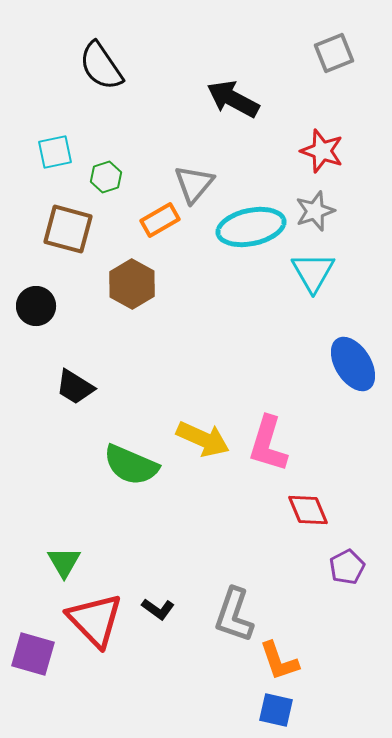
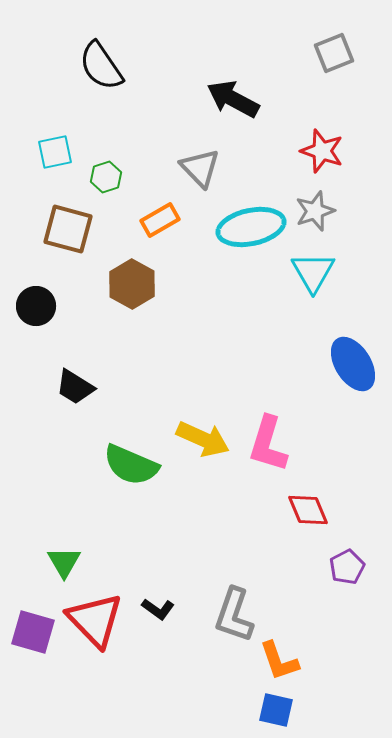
gray triangle: moved 6 px right, 16 px up; rotated 24 degrees counterclockwise
purple square: moved 22 px up
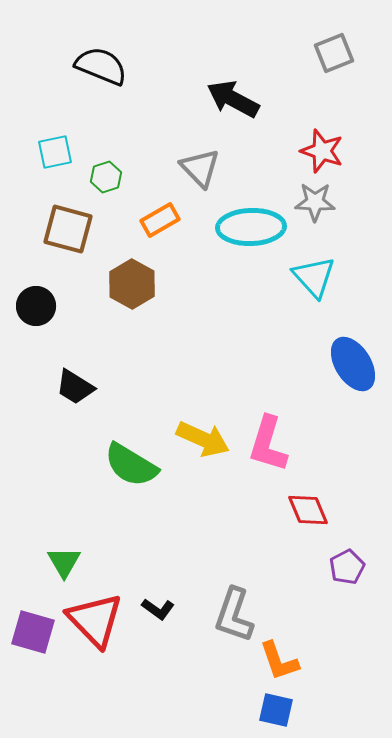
black semicircle: rotated 146 degrees clockwise
gray star: moved 9 px up; rotated 21 degrees clockwise
cyan ellipse: rotated 10 degrees clockwise
cyan triangle: moved 1 px right, 5 px down; rotated 12 degrees counterclockwise
green semicircle: rotated 8 degrees clockwise
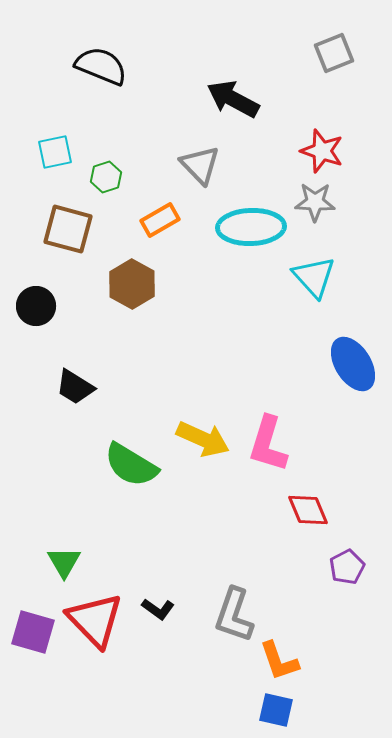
gray triangle: moved 3 px up
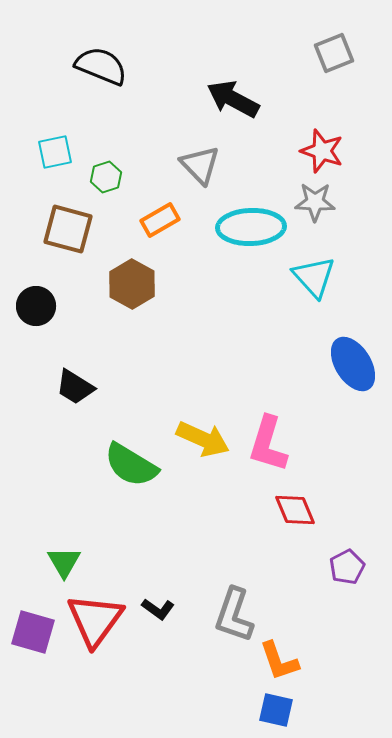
red diamond: moved 13 px left
red triangle: rotated 20 degrees clockwise
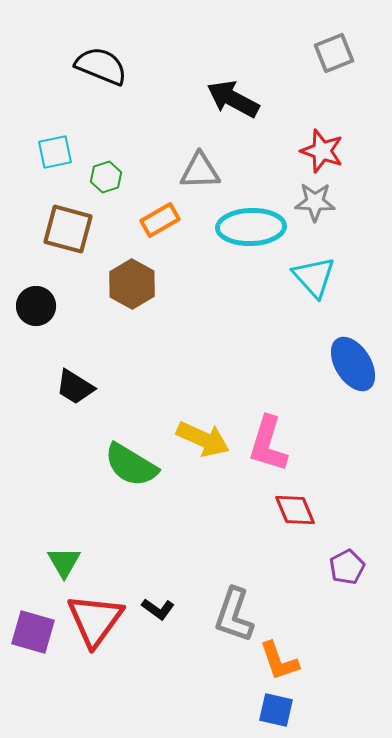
gray triangle: moved 6 px down; rotated 48 degrees counterclockwise
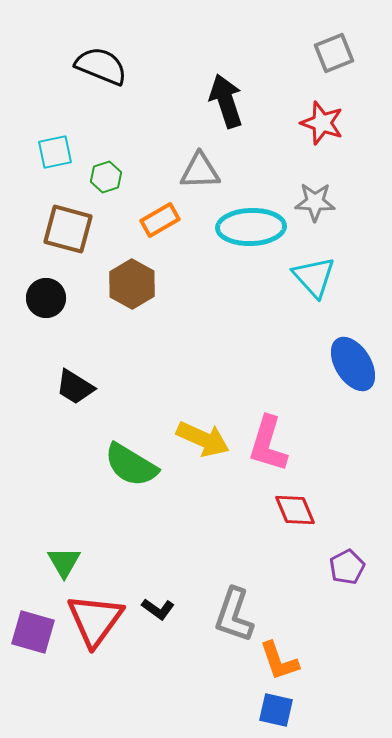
black arrow: moved 7 px left, 2 px down; rotated 44 degrees clockwise
red star: moved 28 px up
black circle: moved 10 px right, 8 px up
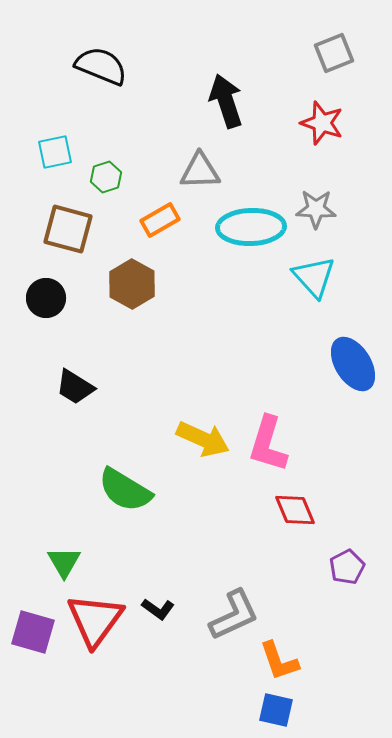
gray star: moved 1 px right, 7 px down
green semicircle: moved 6 px left, 25 px down
gray L-shape: rotated 134 degrees counterclockwise
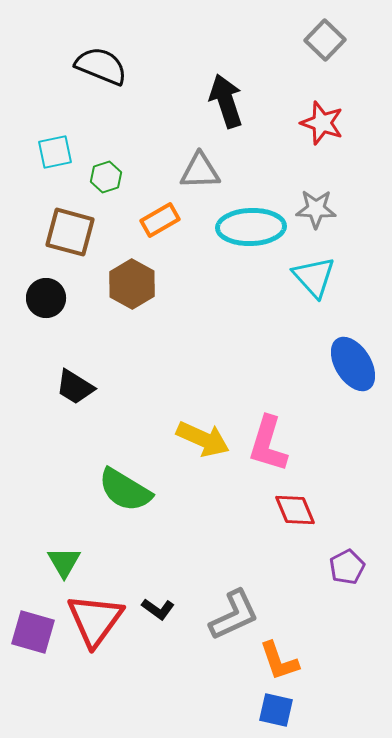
gray square: moved 9 px left, 13 px up; rotated 24 degrees counterclockwise
brown square: moved 2 px right, 3 px down
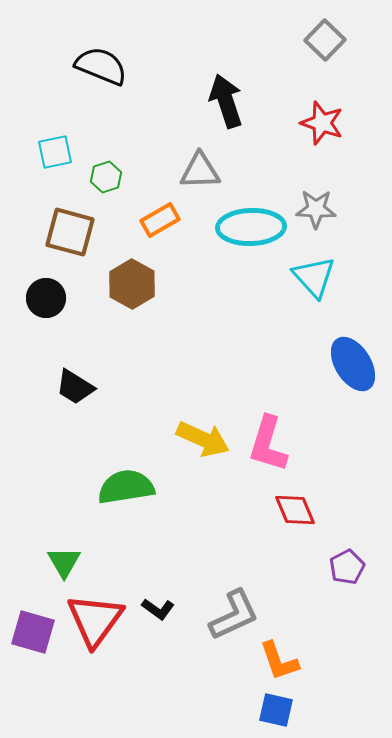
green semicircle: moved 1 px right, 3 px up; rotated 140 degrees clockwise
